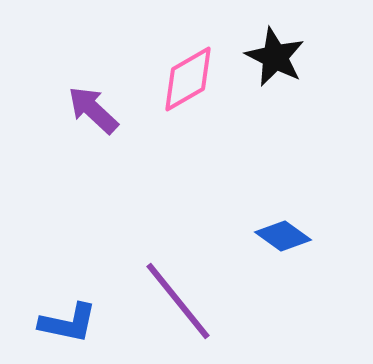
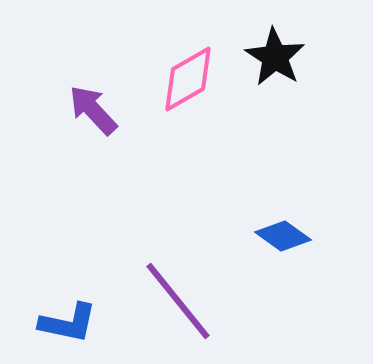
black star: rotated 6 degrees clockwise
purple arrow: rotated 4 degrees clockwise
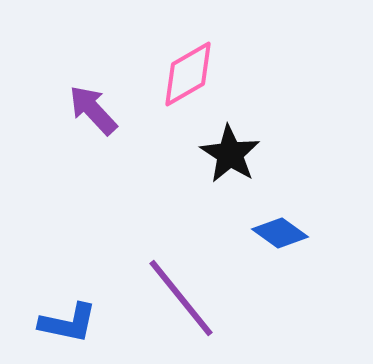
black star: moved 45 px left, 97 px down
pink diamond: moved 5 px up
blue diamond: moved 3 px left, 3 px up
purple line: moved 3 px right, 3 px up
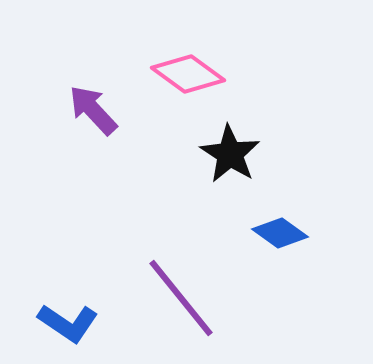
pink diamond: rotated 66 degrees clockwise
blue L-shape: rotated 22 degrees clockwise
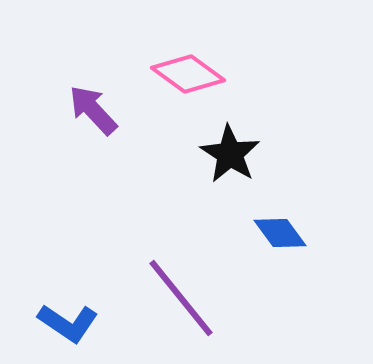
blue diamond: rotated 18 degrees clockwise
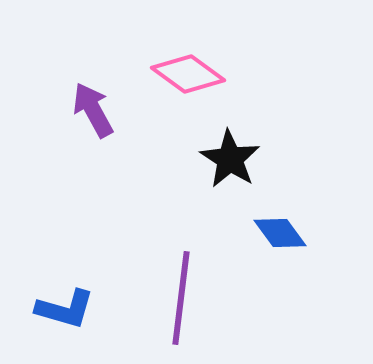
purple arrow: rotated 14 degrees clockwise
black star: moved 5 px down
purple line: rotated 46 degrees clockwise
blue L-shape: moved 3 px left, 14 px up; rotated 18 degrees counterclockwise
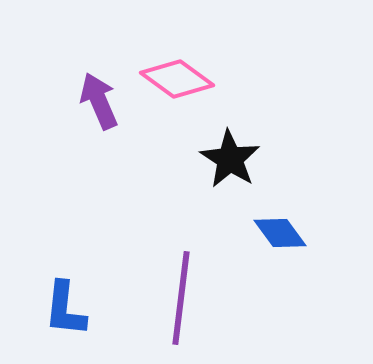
pink diamond: moved 11 px left, 5 px down
purple arrow: moved 6 px right, 9 px up; rotated 6 degrees clockwise
blue L-shape: rotated 80 degrees clockwise
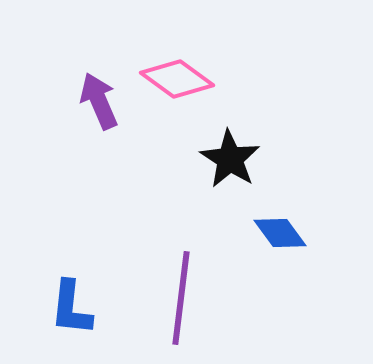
blue L-shape: moved 6 px right, 1 px up
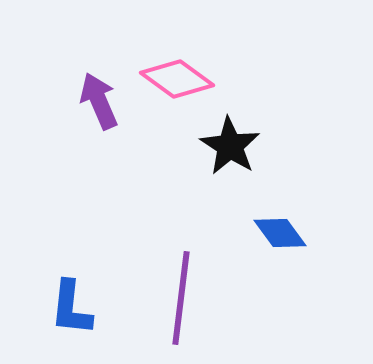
black star: moved 13 px up
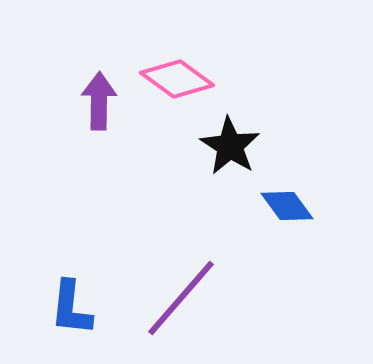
purple arrow: rotated 24 degrees clockwise
blue diamond: moved 7 px right, 27 px up
purple line: rotated 34 degrees clockwise
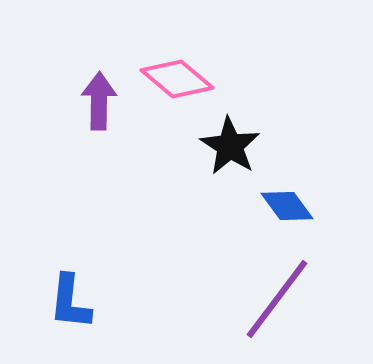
pink diamond: rotated 4 degrees clockwise
purple line: moved 96 px right, 1 px down; rotated 4 degrees counterclockwise
blue L-shape: moved 1 px left, 6 px up
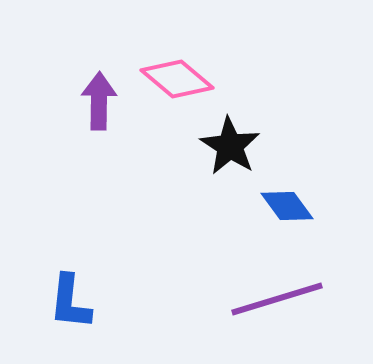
purple line: rotated 36 degrees clockwise
